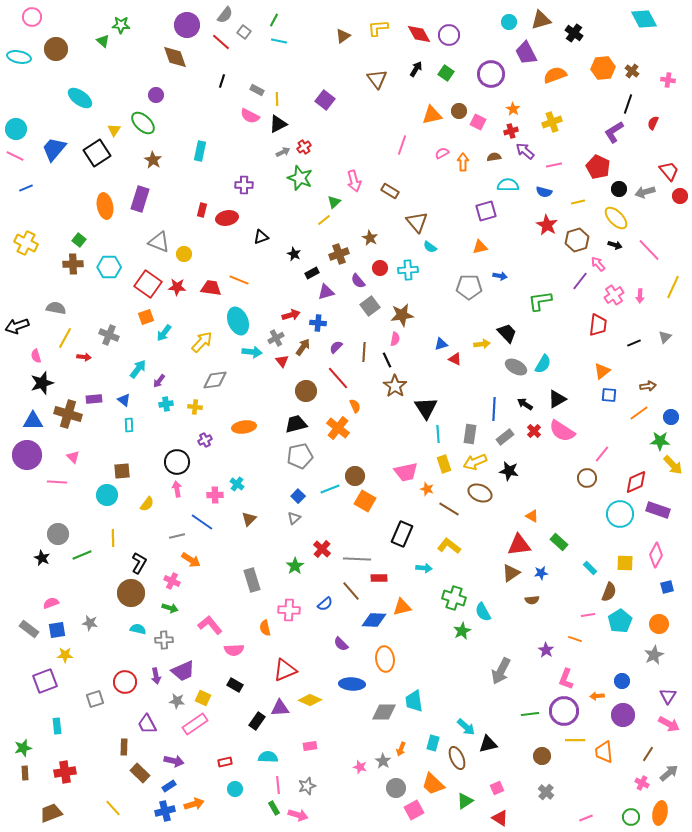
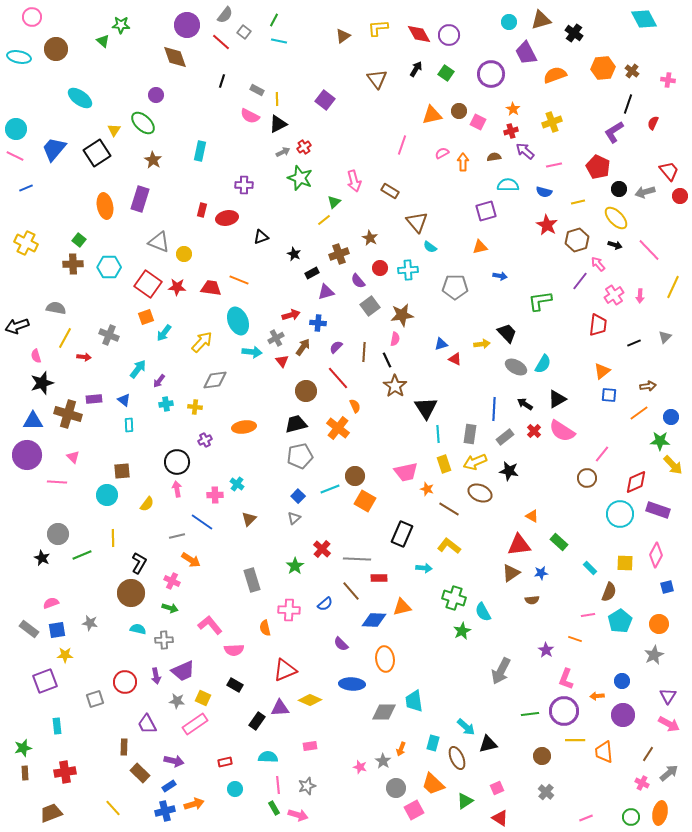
gray pentagon at (469, 287): moved 14 px left
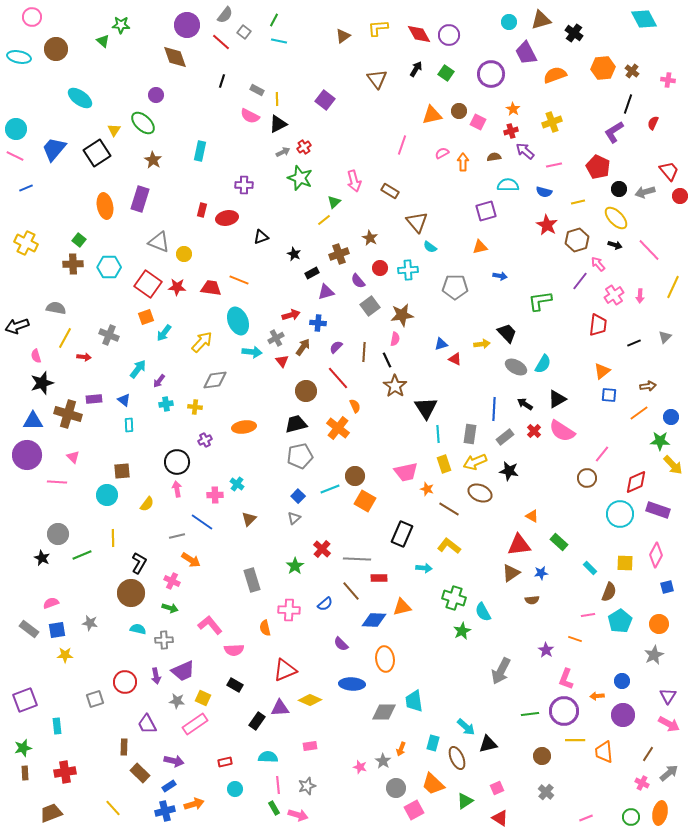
purple square at (45, 681): moved 20 px left, 19 px down
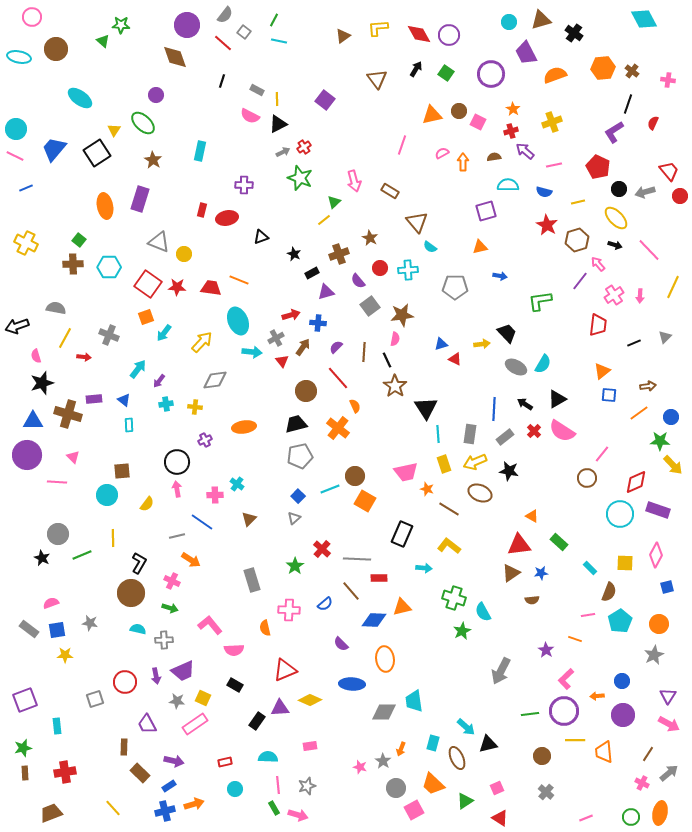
red line at (221, 42): moved 2 px right, 1 px down
pink L-shape at (566, 679): rotated 25 degrees clockwise
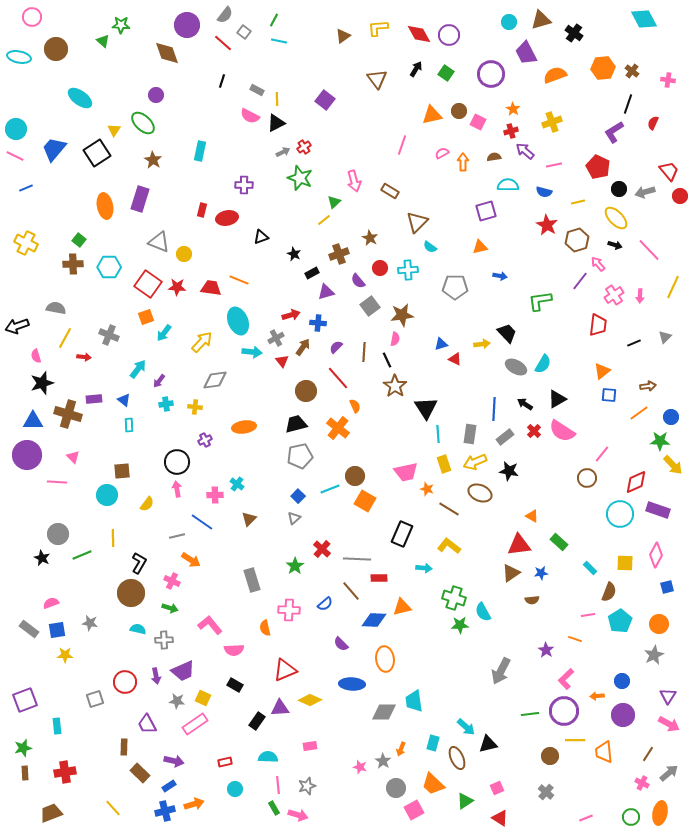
brown diamond at (175, 57): moved 8 px left, 4 px up
black triangle at (278, 124): moved 2 px left, 1 px up
brown triangle at (417, 222): rotated 25 degrees clockwise
green star at (462, 631): moved 2 px left, 6 px up; rotated 24 degrees clockwise
brown circle at (542, 756): moved 8 px right
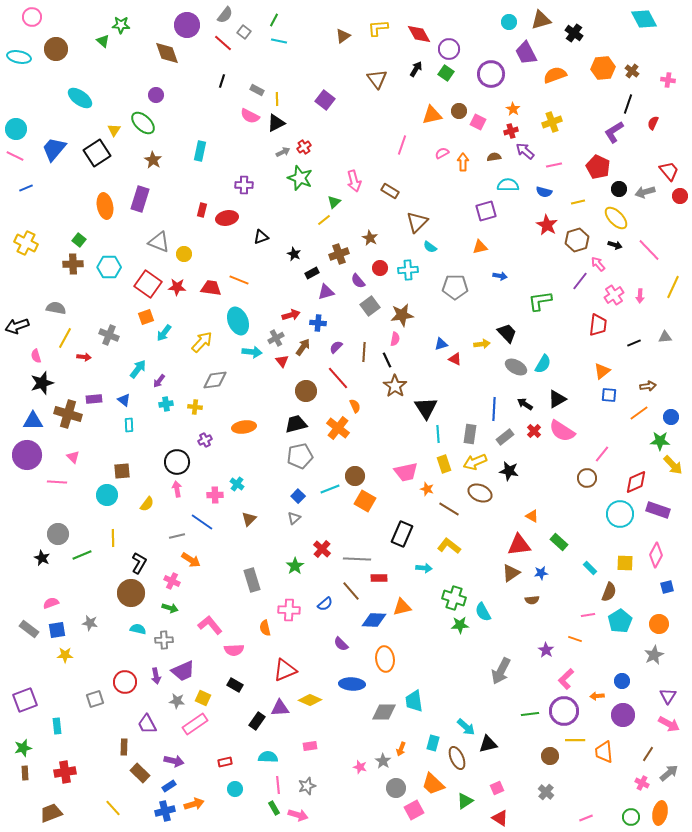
purple circle at (449, 35): moved 14 px down
gray triangle at (665, 337): rotated 40 degrees clockwise
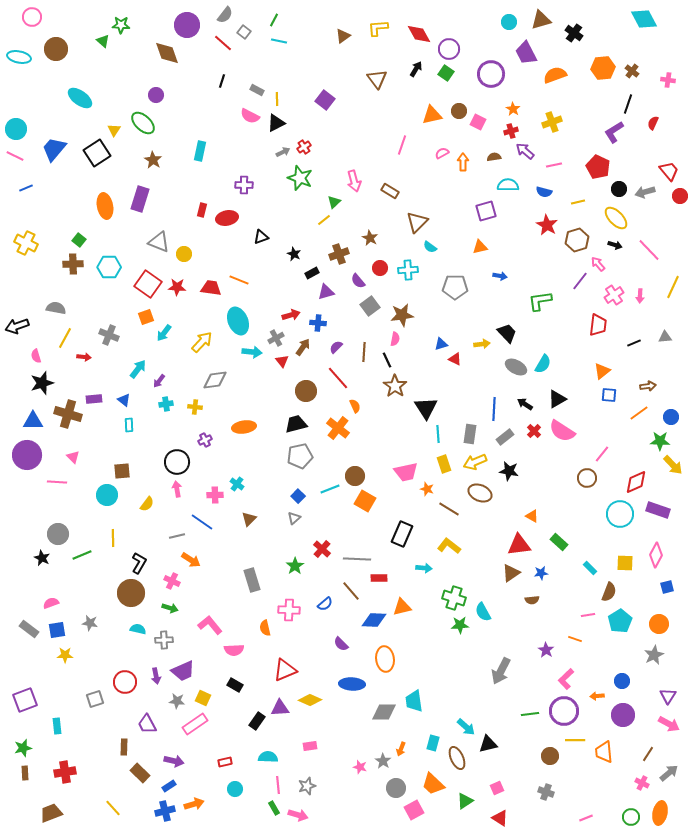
gray cross at (546, 792): rotated 21 degrees counterclockwise
